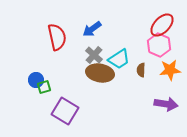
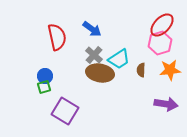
blue arrow: rotated 108 degrees counterclockwise
pink hexagon: moved 1 px right, 2 px up; rotated 20 degrees clockwise
blue circle: moved 9 px right, 4 px up
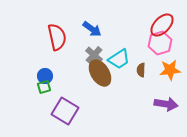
brown ellipse: rotated 48 degrees clockwise
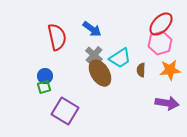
red ellipse: moved 1 px left, 1 px up
cyan trapezoid: moved 1 px right, 1 px up
purple arrow: moved 1 px right, 1 px up
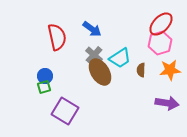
brown ellipse: moved 1 px up
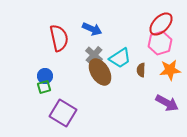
blue arrow: rotated 12 degrees counterclockwise
red semicircle: moved 2 px right, 1 px down
purple arrow: rotated 20 degrees clockwise
purple square: moved 2 px left, 2 px down
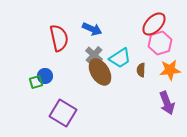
red ellipse: moved 7 px left
green square: moved 8 px left, 5 px up
purple arrow: rotated 40 degrees clockwise
